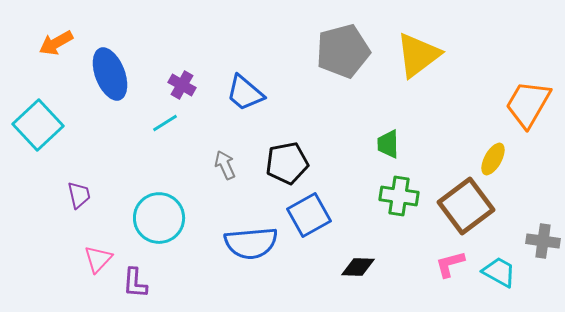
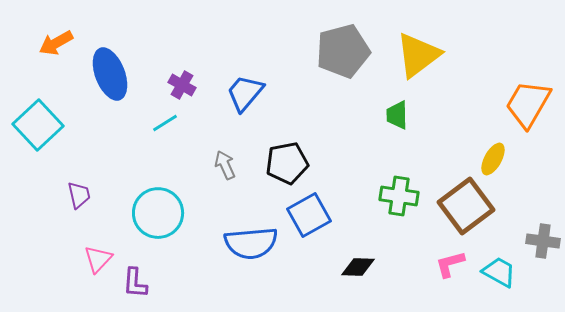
blue trapezoid: rotated 90 degrees clockwise
green trapezoid: moved 9 px right, 29 px up
cyan circle: moved 1 px left, 5 px up
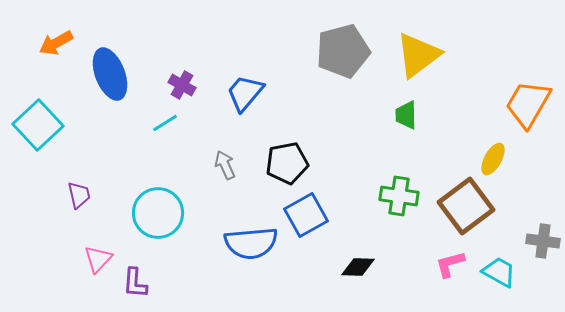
green trapezoid: moved 9 px right
blue square: moved 3 px left
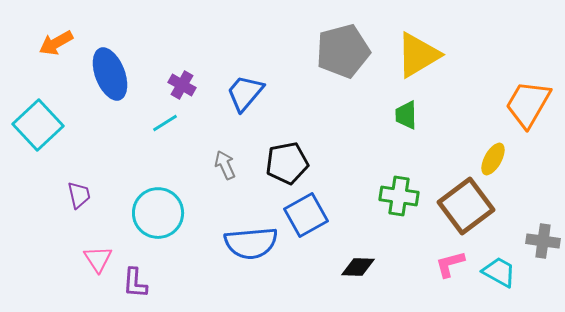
yellow triangle: rotated 6 degrees clockwise
pink triangle: rotated 16 degrees counterclockwise
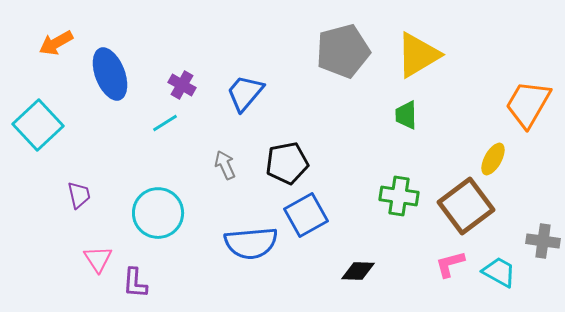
black diamond: moved 4 px down
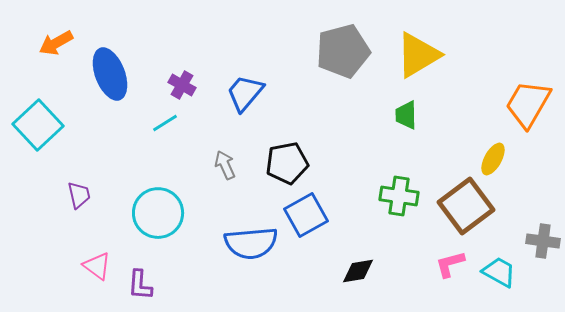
pink triangle: moved 1 px left, 7 px down; rotated 20 degrees counterclockwise
black diamond: rotated 12 degrees counterclockwise
purple L-shape: moved 5 px right, 2 px down
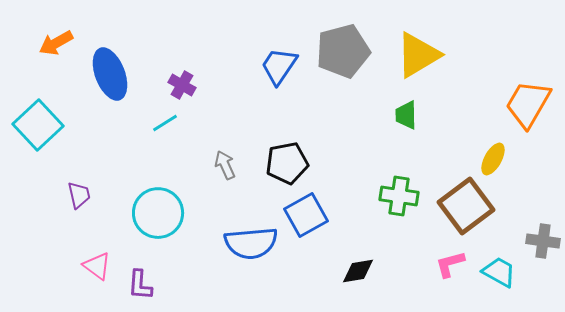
blue trapezoid: moved 34 px right, 27 px up; rotated 6 degrees counterclockwise
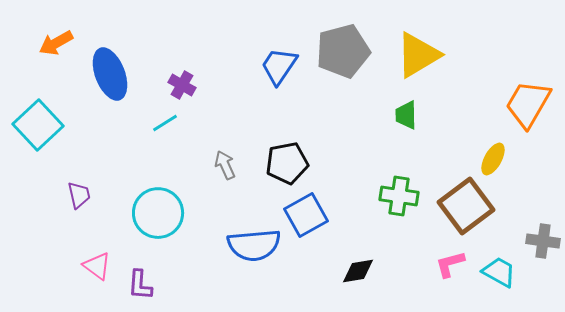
blue semicircle: moved 3 px right, 2 px down
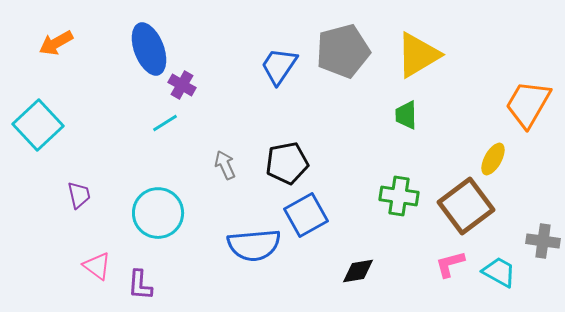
blue ellipse: moved 39 px right, 25 px up
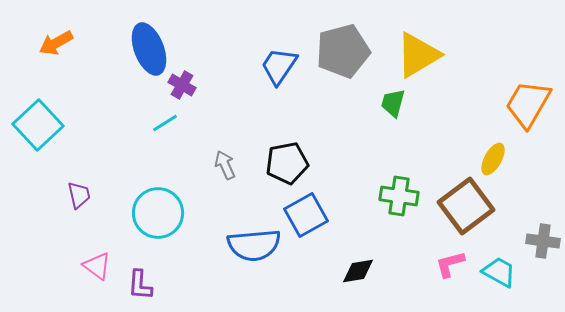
green trapezoid: moved 13 px left, 12 px up; rotated 16 degrees clockwise
